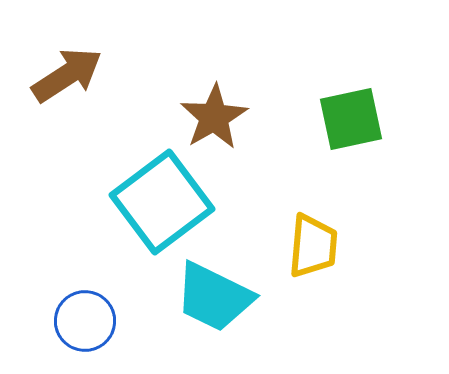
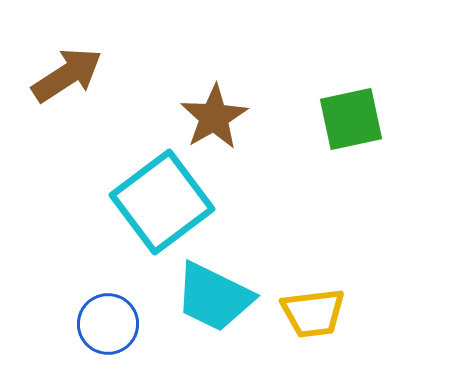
yellow trapezoid: moved 67 px down; rotated 78 degrees clockwise
blue circle: moved 23 px right, 3 px down
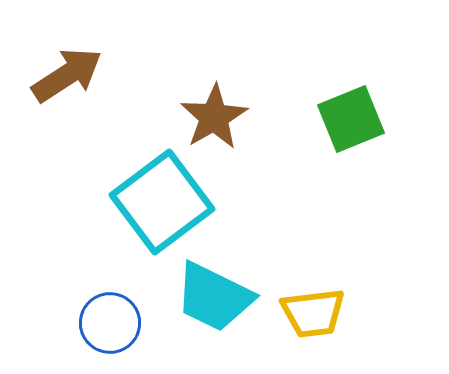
green square: rotated 10 degrees counterclockwise
blue circle: moved 2 px right, 1 px up
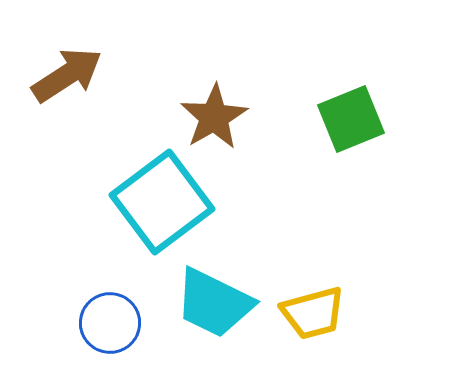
cyan trapezoid: moved 6 px down
yellow trapezoid: rotated 8 degrees counterclockwise
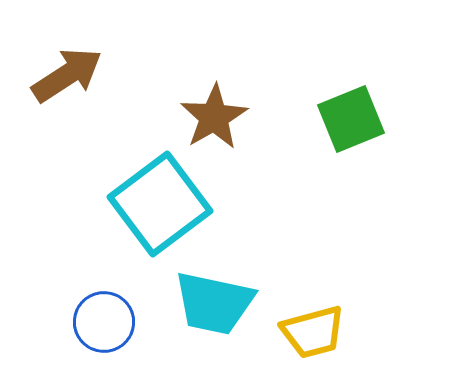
cyan square: moved 2 px left, 2 px down
cyan trapezoid: rotated 14 degrees counterclockwise
yellow trapezoid: moved 19 px down
blue circle: moved 6 px left, 1 px up
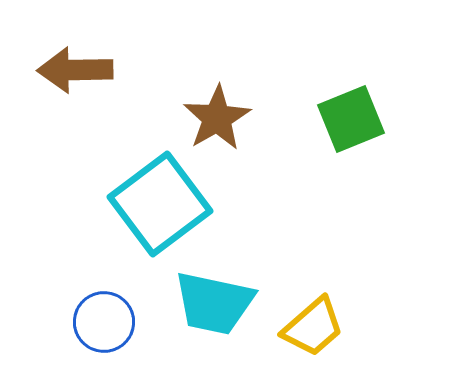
brown arrow: moved 8 px right, 5 px up; rotated 148 degrees counterclockwise
brown star: moved 3 px right, 1 px down
yellow trapezoid: moved 5 px up; rotated 26 degrees counterclockwise
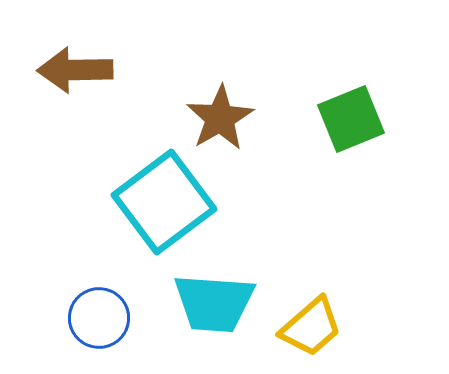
brown star: moved 3 px right
cyan square: moved 4 px right, 2 px up
cyan trapezoid: rotated 8 degrees counterclockwise
blue circle: moved 5 px left, 4 px up
yellow trapezoid: moved 2 px left
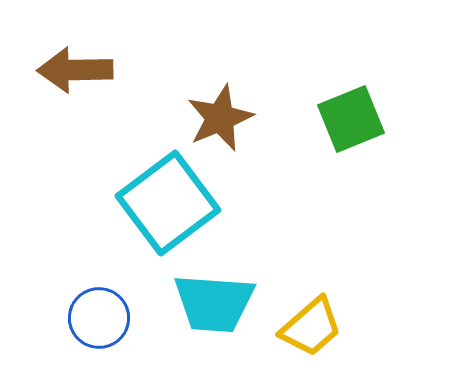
brown star: rotated 8 degrees clockwise
cyan square: moved 4 px right, 1 px down
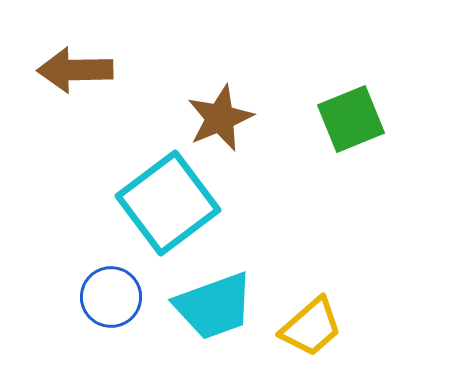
cyan trapezoid: moved 3 px down; rotated 24 degrees counterclockwise
blue circle: moved 12 px right, 21 px up
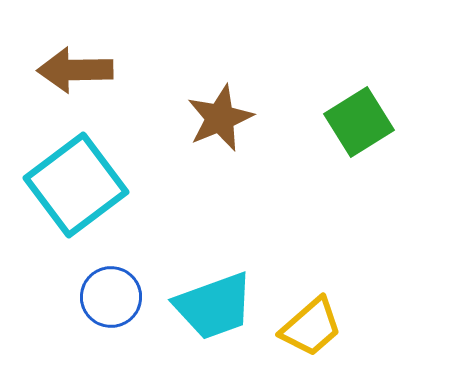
green square: moved 8 px right, 3 px down; rotated 10 degrees counterclockwise
cyan square: moved 92 px left, 18 px up
